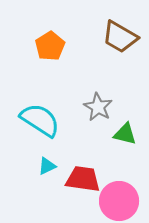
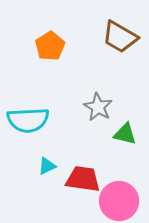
cyan semicircle: moved 12 px left; rotated 144 degrees clockwise
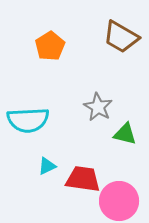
brown trapezoid: moved 1 px right
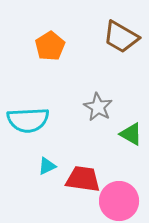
green triangle: moved 6 px right; rotated 15 degrees clockwise
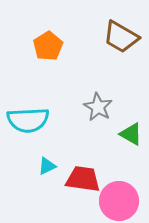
orange pentagon: moved 2 px left
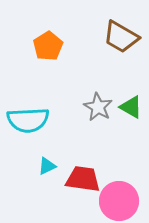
green triangle: moved 27 px up
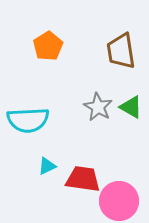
brown trapezoid: moved 14 px down; rotated 51 degrees clockwise
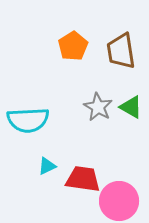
orange pentagon: moved 25 px right
